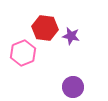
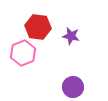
red hexagon: moved 7 px left, 1 px up
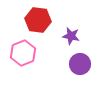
red hexagon: moved 7 px up
purple circle: moved 7 px right, 23 px up
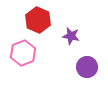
red hexagon: rotated 15 degrees clockwise
purple circle: moved 7 px right, 3 px down
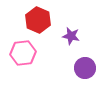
pink hexagon: rotated 15 degrees clockwise
purple circle: moved 2 px left, 1 px down
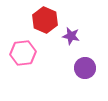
red hexagon: moved 7 px right
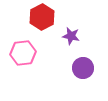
red hexagon: moved 3 px left, 3 px up; rotated 10 degrees clockwise
purple circle: moved 2 px left
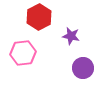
red hexagon: moved 3 px left
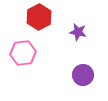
purple star: moved 7 px right, 4 px up
purple circle: moved 7 px down
